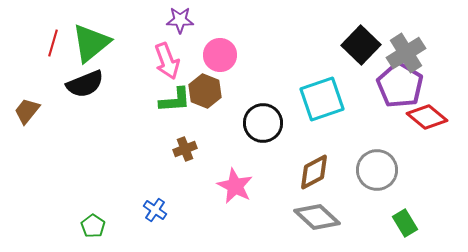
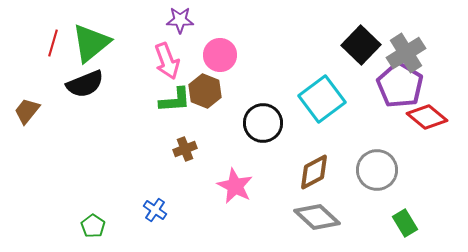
cyan square: rotated 18 degrees counterclockwise
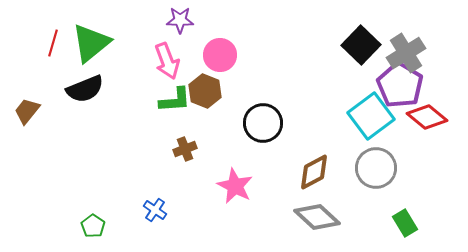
black semicircle: moved 5 px down
cyan square: moved 49 px right, 17 px down
gray circle: moved 1 px left, 2 px up
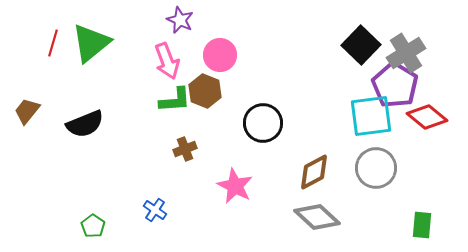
purple star: rotated 24 degrees clockwise
purple pentagon: moved 5 px left
black semicircle: moved 35 px down
cyan square: rotated 30 degrees clockwise
green rectangle: moved 17 px right, 2 px down; rotated 36 degrees clockwise
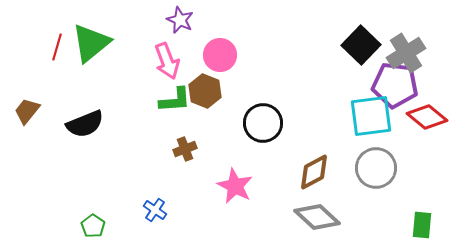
red line: moved 4 px right, 4 px down
purple pentagon: rotated 24 degrees counterclockwise
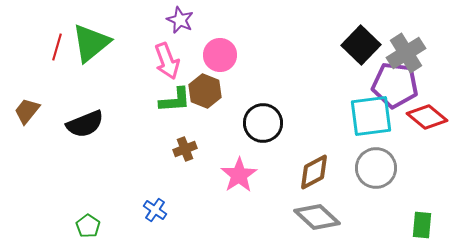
pink star: moved 4 px right, 11 px up; rotated 12 degrees clockwise
green pentagon: moved 5 px left
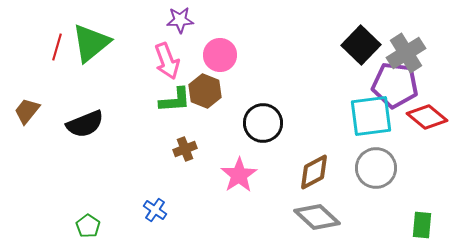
purple star: rotated 28 degrees counterclockwise
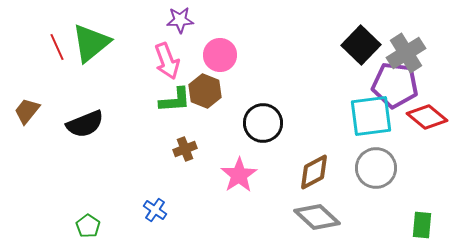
red line: rotated 40 degrees counterclockwise
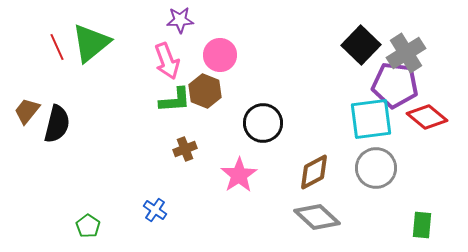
cyan square: moved 3 px down
black semicircle: moved 28 px left; rotated 54 degrees counterclockwise
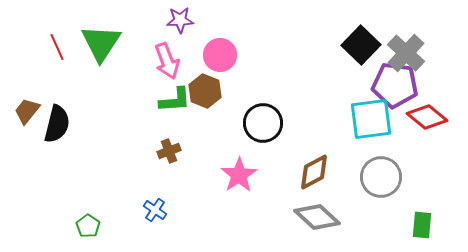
green triangle: moved 10 px right; rotated 18 degrees counterclockwise
gray cross: rotated 15 degrees counterclockwise
brown cross: moved 16 px left, 2 px down
gray circle: moved 5 px right, 9 px down
